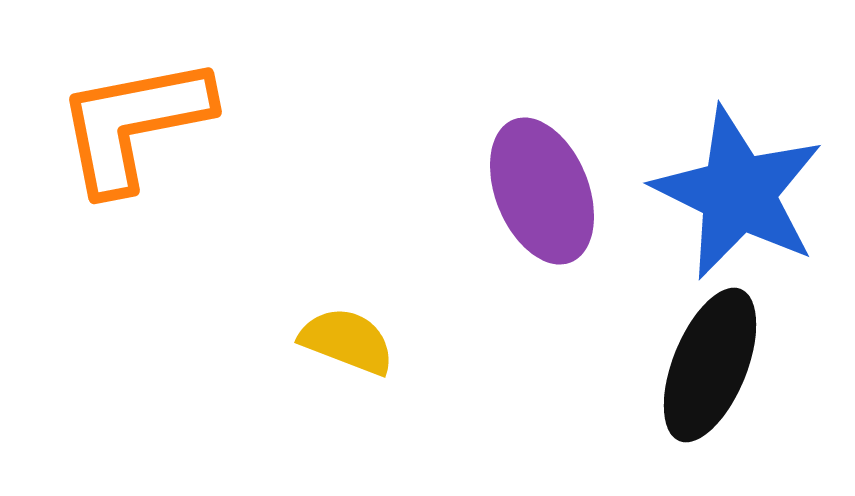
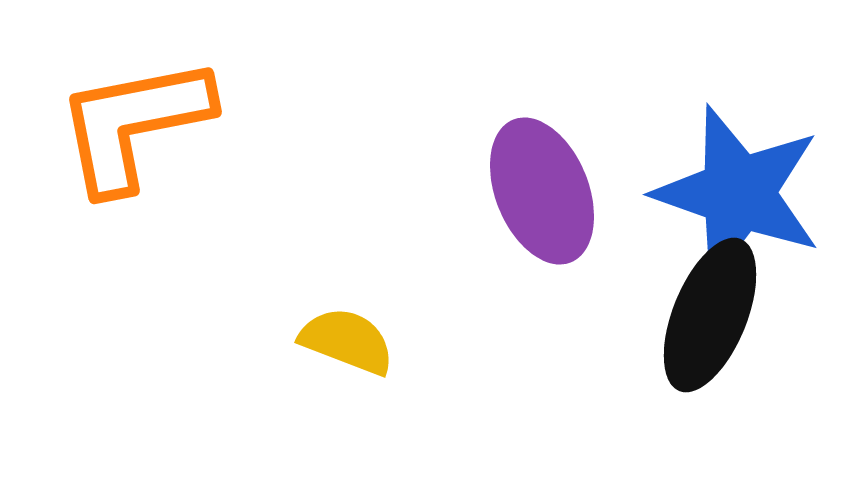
blue star: rotated 7 degrees counterclockwise
black ellipse: moved 50 px up
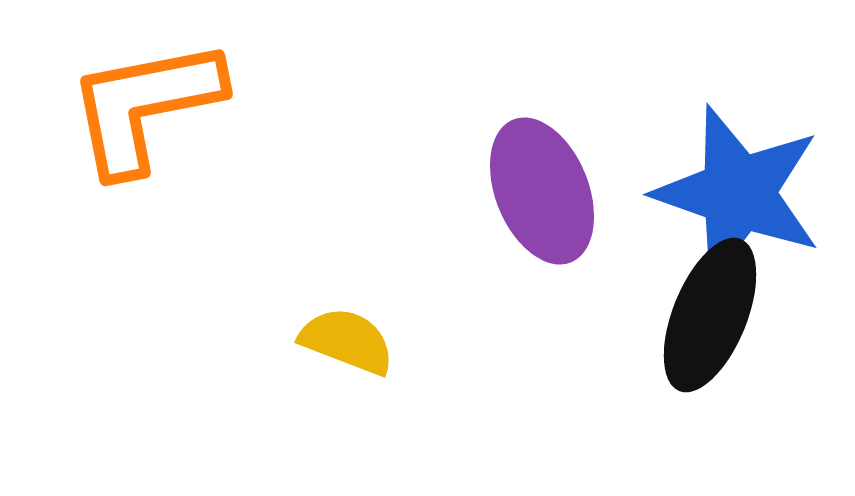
orange L-shape: moved 11 px right, 18 px up
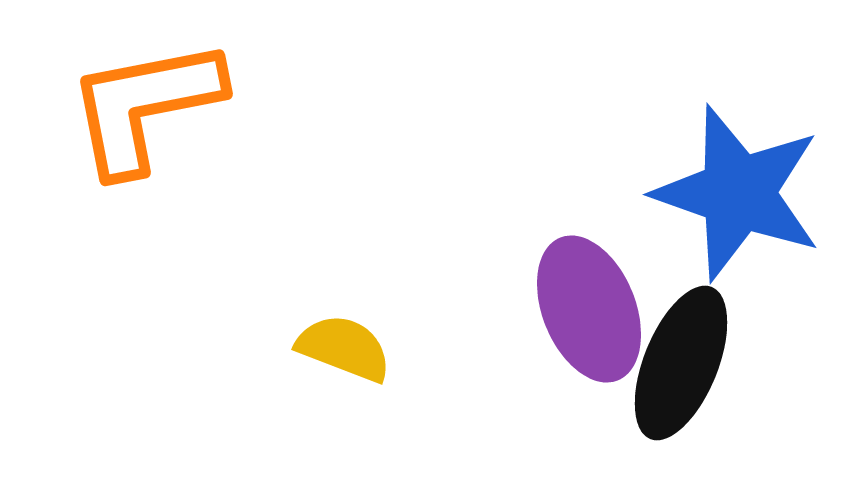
purple ellipse: moved 47 px right, 118 px down
black ellipse: moved 29 px left, 48 px down
yellow semicircle: moved 3 px left, 7 px down
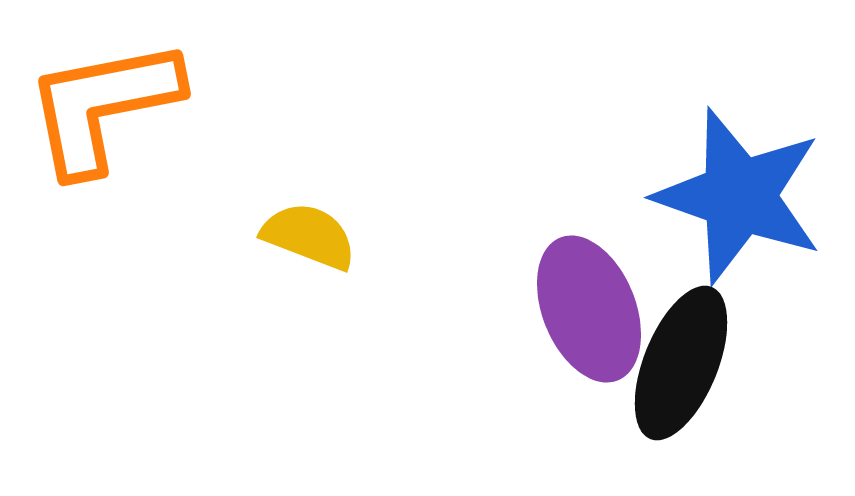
orange L-shape: moved 42 px left
blue star: moved 1 px right, 3 px down
yellow semicircle: moved 35 px left, 112 px up
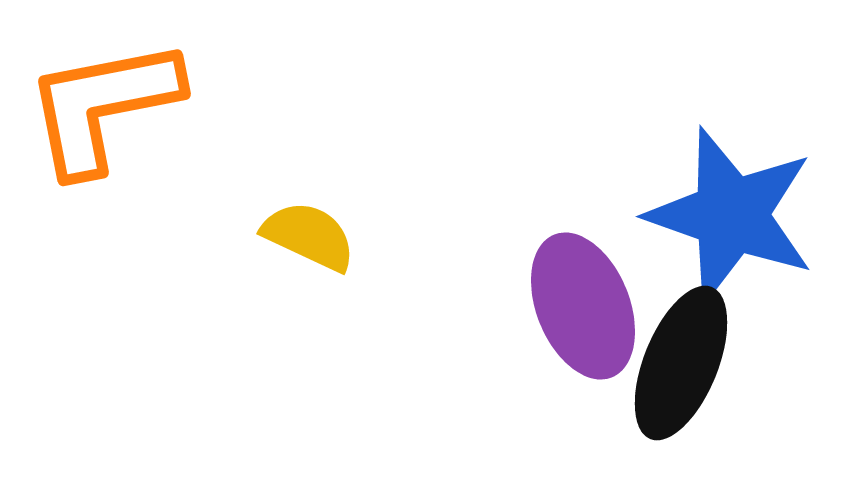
blue star: moved 8 px left, 19 px down
yellow semicircle: rotated 4 degrees clockwise
purple ellipse: moved 6 px left, 3 px up
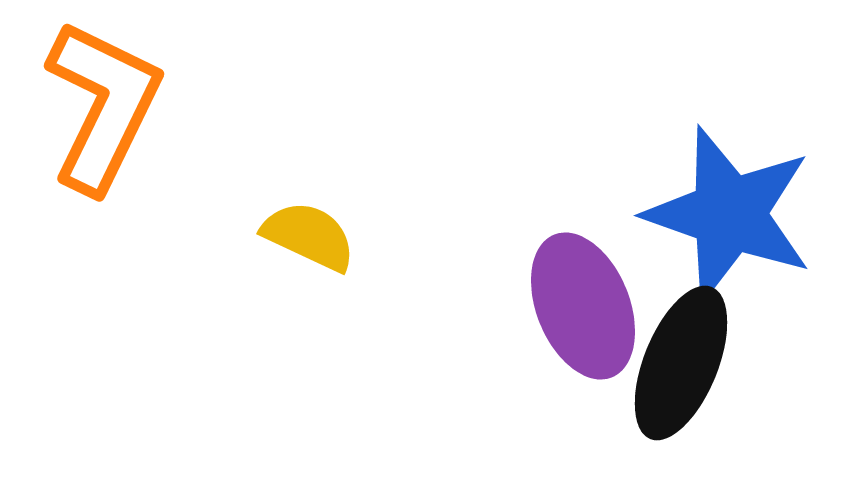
orange L-shape: rotated 127 degrees clockwise
blue star: moved 2 px left, 1 px up
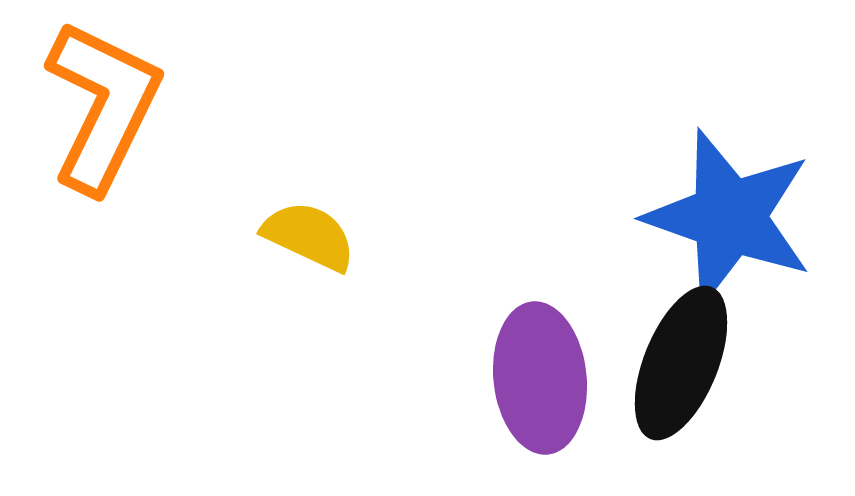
blue star: moved 3 px down
purple ellipse: moved 43 px left, 72 px down; rotated 16 degrees clockwise
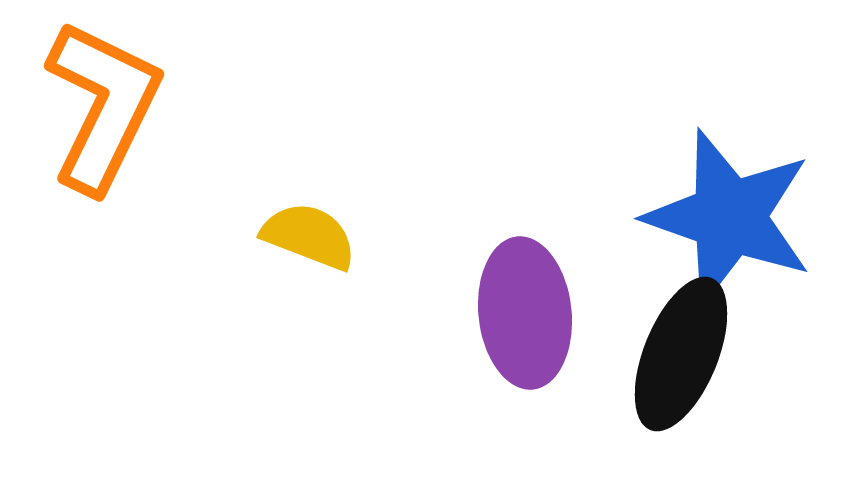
yellow semicircle: rotated 4 degrees counterclockwise
black ellipse: moved 9 px up
purple ellipse: moved 15 px left, 65 px up
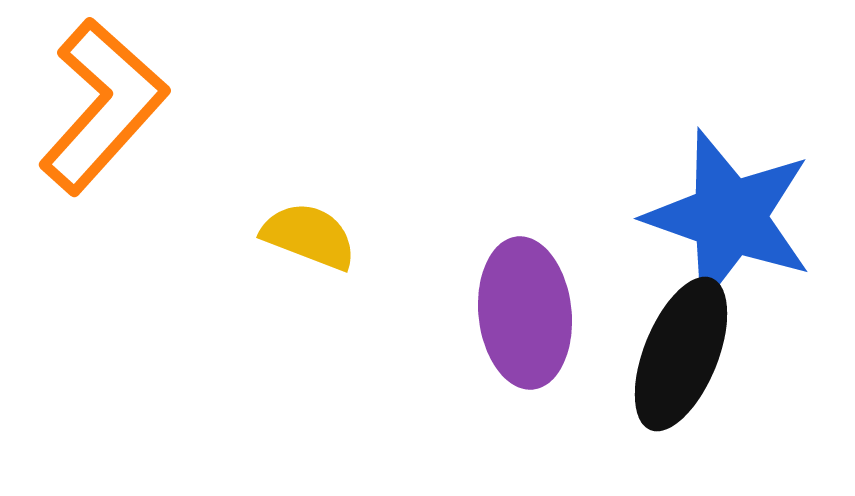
orange L-shape: rotated 16 degrees clockwise
